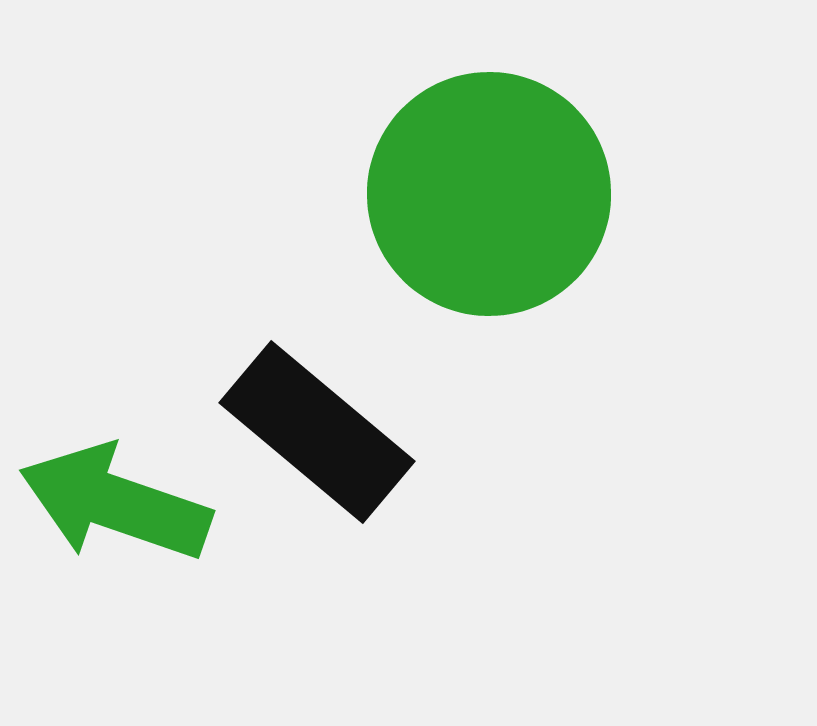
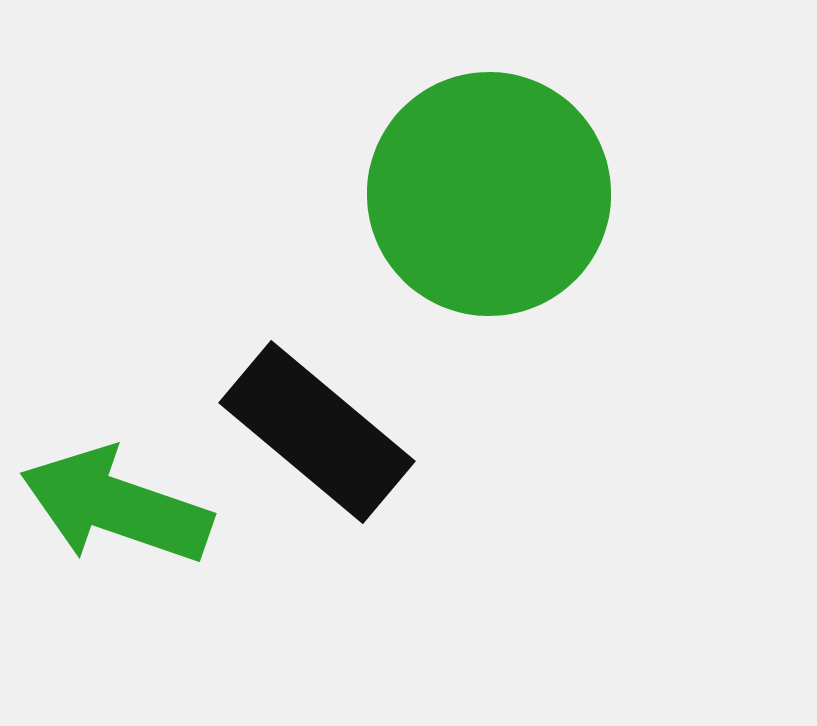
green arrow: moved 1 px right, 3 px down
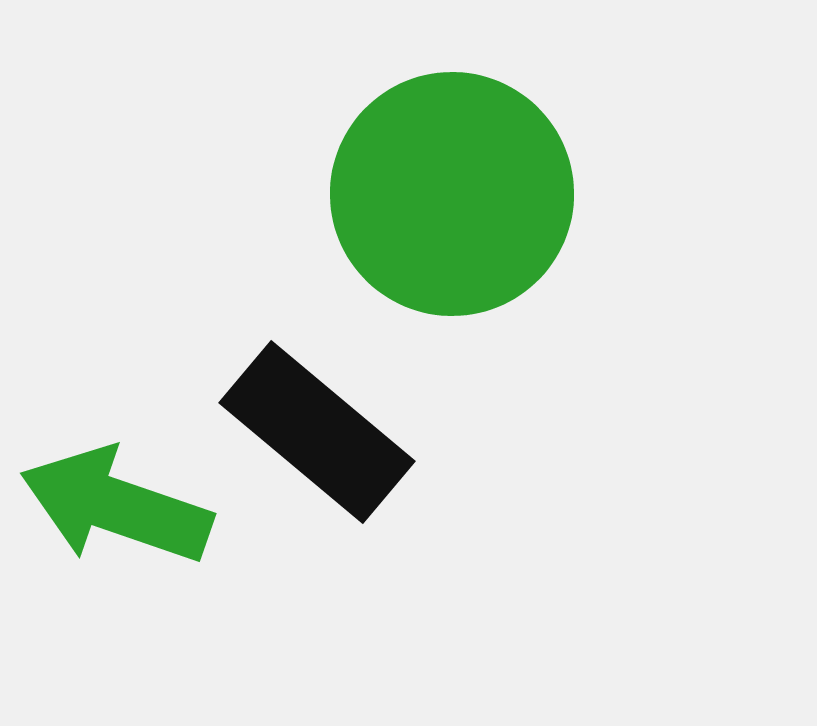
green circle: moved 37 px left
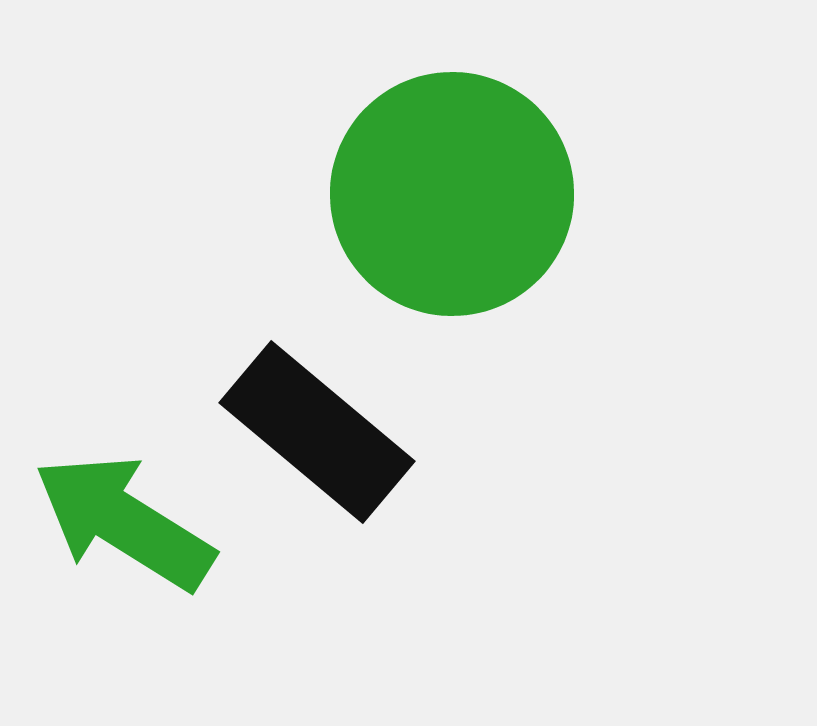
green arrow: moved 8 px right, 16 px down; rotated 13 degrees clockwise
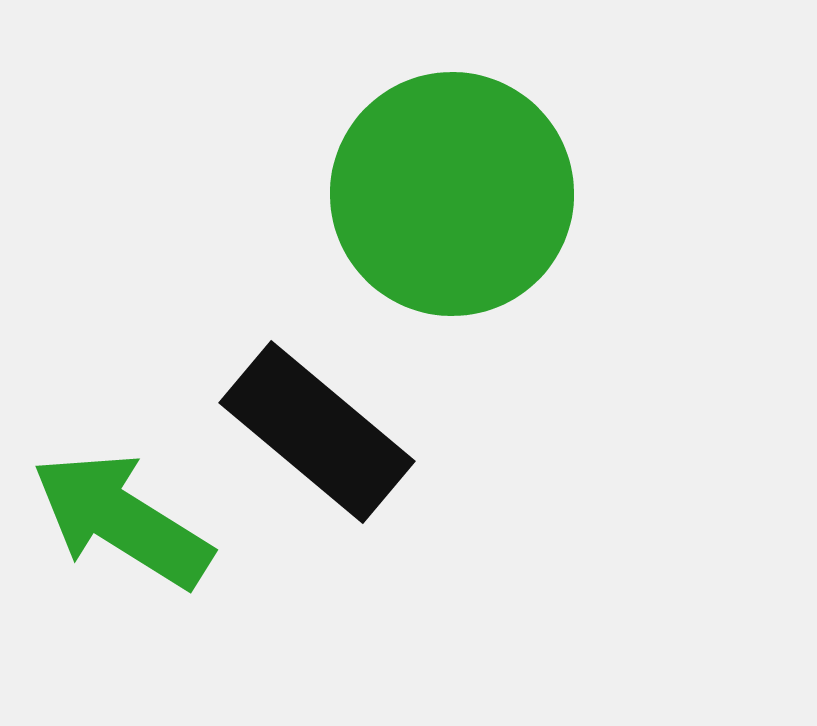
green arrow: moved 2 px left, 2 px up
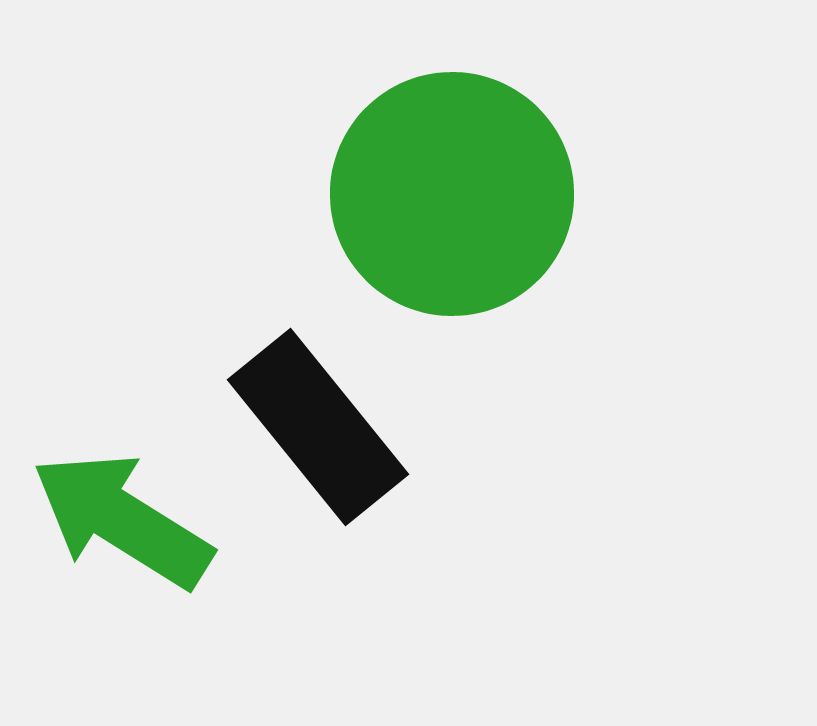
black rectangle: moved 1 px right, 5 px up; rotated 11 degrees clockwise
